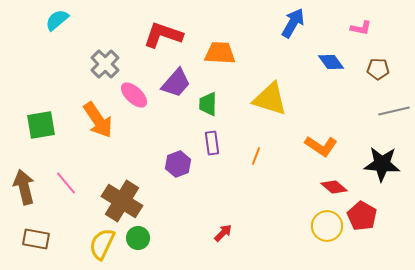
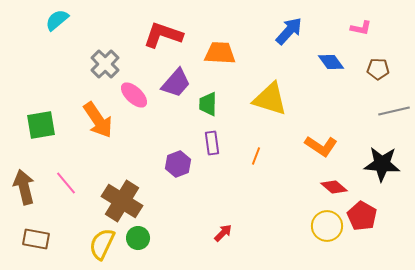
blue arrow: moved 4 px left, 8 px down; rotated 12 degrees clockwise
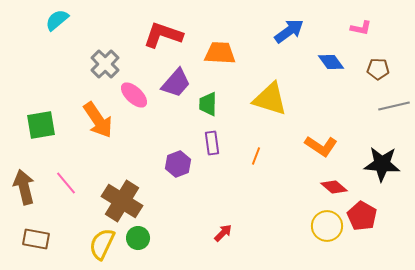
blue arrow: rotated 12 degrees clockwise
gray line: moved 5 px up
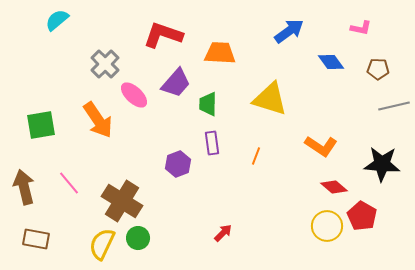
pink line: moved 3 px right
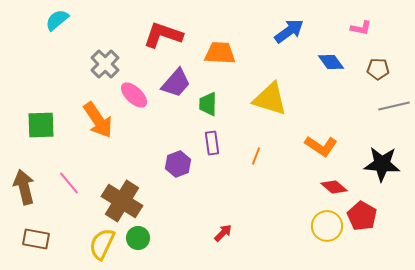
green square: rotated 8 degrees clockwise
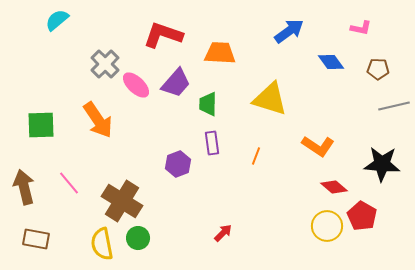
pink ellipse: moved 2 px right, 10 px up
orange L-shape: moved 3 px left
yellow semicircle: rotated 36 degrees counterclockwise
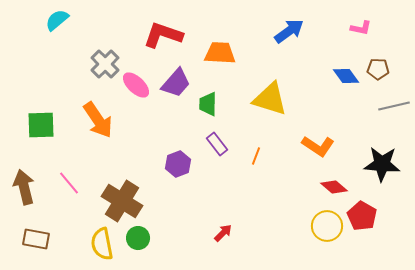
blue diamond: moved 15 px right, 14 px down
purple rectangle: moved 5 px right, 1 px down; rotated 30 degrees counterclockwise
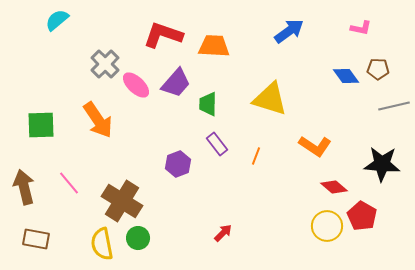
orange trapezoid: moved 6 px left, 7 px up
orange L-shape: moved 3 px left
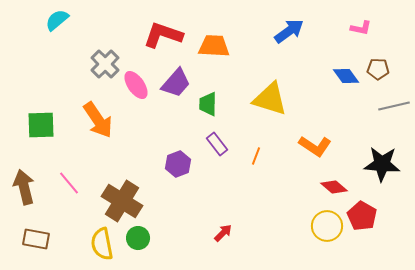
pink ellipse: rotated 12 degrees clockwise
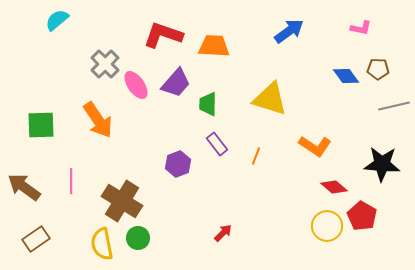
pink line: moved 2 px right, 2 px up; rotated 40 degrees clockwise
brown arrow: rotated 40 degrees counterclockwise
brown rectangle: rotated 44 degrees counterclockwise
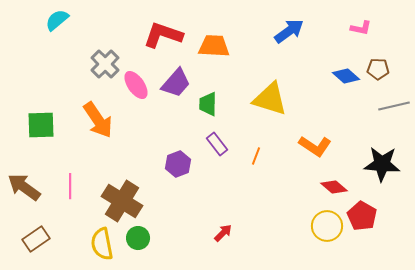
blue diamond: rotated 12 degrees counterclockwise
pink line: moved 1 px left, 5 px down
